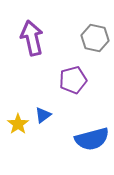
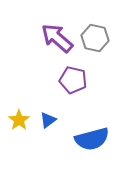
purple arrow: moved 25 px right; rotated 36 degrees counterclockwise
purple pentagon: rotated 28 degrees clockwise
blue triangle: moved 5 px right, 5 px down
yellow star: moved 1 px right, 4 px up
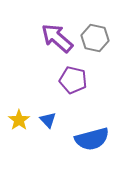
blue triangle: rotated 36 degrees counterclockwise
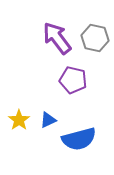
purple arrow: rotated 12 degrees clockwise
blue triangle: rotated 48 degrees clockwise
blue semicircle: moved 13 px left
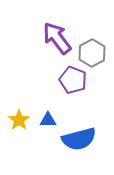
gray hexagon: moved 3 px left, 15 px down; rotated 20 degrees clockwise
purple pentagon: rotated 8 degrees clockwise
blue triangle: rotated 24 degrees clockwise
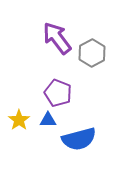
purple pentagon: moved 15 px left, 13 px down
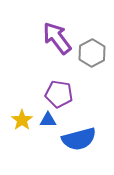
purple pentagon: moved 1 px right, 1 px down; rotated 12 degrees counterclockwise
yellow star: moved 3 px right
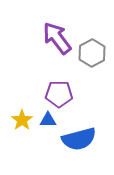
purple pentagon: rotated 8 degrees counterclockwise
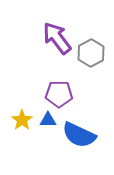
gray hexagon: moved 1 px left
blue semicircle: moved 4 px up; rotated 40 degrees clockwise
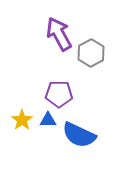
purple arrow: moved 2 px right, 4 px up; rotated 8 degrees clockwise
